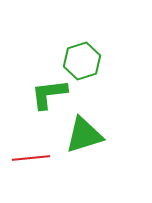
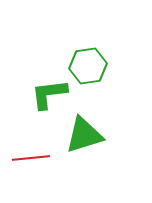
green hexagon: moved 6 px right, 5 px down; rotated 9 degrees clockwise
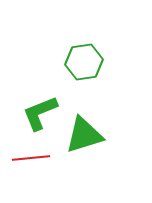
green hexagon: moved 4 px left, 4 px up
green L-shape: moved 9 px left, 19 px down; rotated 15 degrees counterclockwise
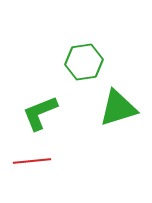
green triangle: moved 34 px right, 27 px up
red line: moved 1 px right, 3 px down
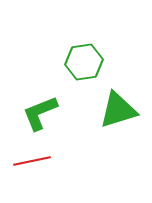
green triangle: moved 2 px down
red line: rotated 6 degrees counterclockwise
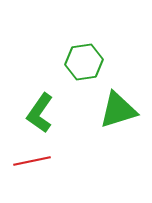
green L-shape: rotated 33 degrees counterclockwise
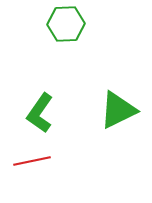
green hexagon: moved 18 px left, 38 px up; rotated 6 degrees clockwise
green triangle: rotated 9 degrees counterclockwise
